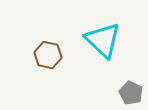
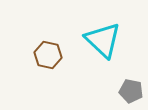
gray pentagon: moved 2 px up; rotated 15 degrees counterclockwise
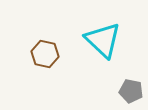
brown hexagon: moved 3 px left, 1 px up
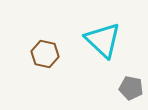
gray pentagon: moved 3 px up
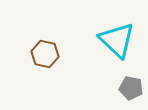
cyan triangle: moved 14 px right
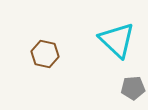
gray pentagon: moved 2 px right; rotated 15 degrees counterclockwise
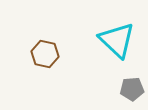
gray pentagon: moved 1 px left, 1 px down
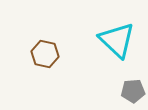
gray pentagon: moved 1 px right, 2 px down
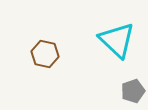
gray pentagon: rotated 15 degrees counterclockwise
